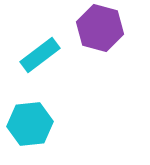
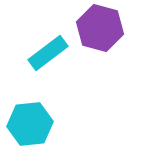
cyan rectangle: moved 8 px right, 2 px up
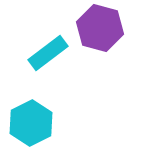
cyan hexagon: moved 1 px right, 1 px up; rotated 21 degrees counterclockwise
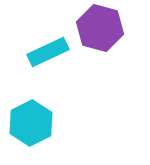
cyan rectangle: moved 1 px up; rotated 12 degrees clockwise
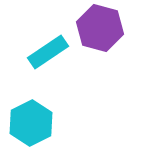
cyan rectangle: rotated 9 degrees counterclockwise
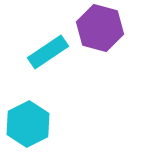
cyan hexagon: moved 3 px left, 1 px down
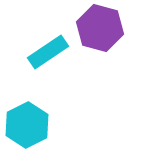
cyan hexagon: moved 1 px left, 1 px down
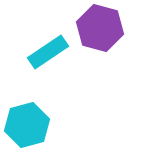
cyan hexagon: rotated 12 degrees clockwise
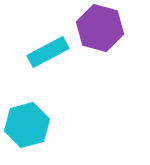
cyan rectangle: rotated 6 degrees clockwise
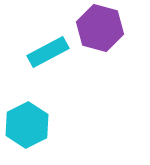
cyan hexagon: rotated 12 degrees counterclockwise
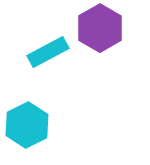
purple hexagon: rotated 15 degrees clockwise
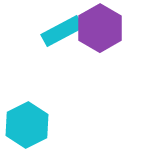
cyan rectangle: moved 14 px right, 21 px up
